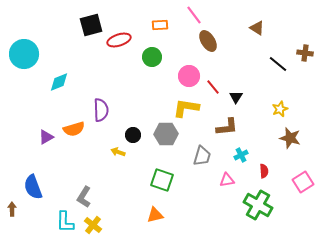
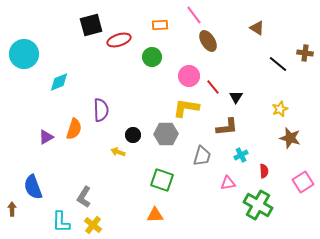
orange semicircle: rotated 55 degrees counterclockwise
pink triangle: moved 1 px right, 3 px down
orange triangle: rotated 12 degrees clockwise
cyan L-shape: moved 4 px left
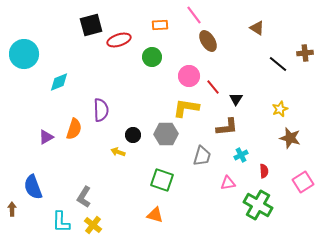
brown cross: rotated 14 degrees counterclockwise
black triangle: moved 2 px down
orange triangle: rotated 18 degrees clockwise
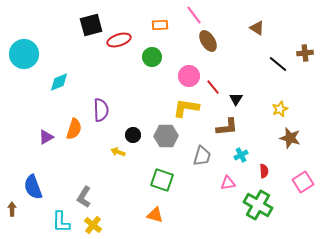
gray hexagon: moved 2 px down
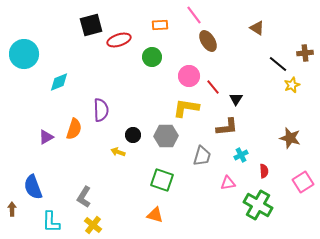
yellow star: moved 12 px right, 24 px up
cyan L-shape: moved 10 px left
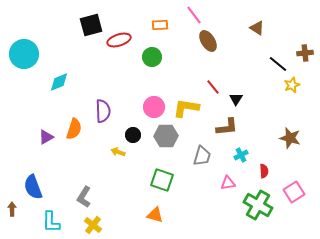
pink circle: moved 35 px left, 31 px down
purple semicircle: moved 2 px right, 1 px down
pink square: moved 9 px left, 10 px down
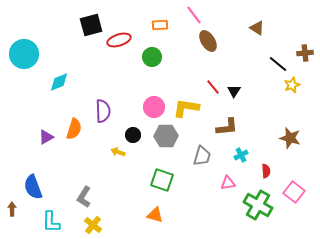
black triangle: moved 2 px left, 8 px up
red semicircle: moved 2 px right
pink square: rotated 20 degrees counterclockwise
